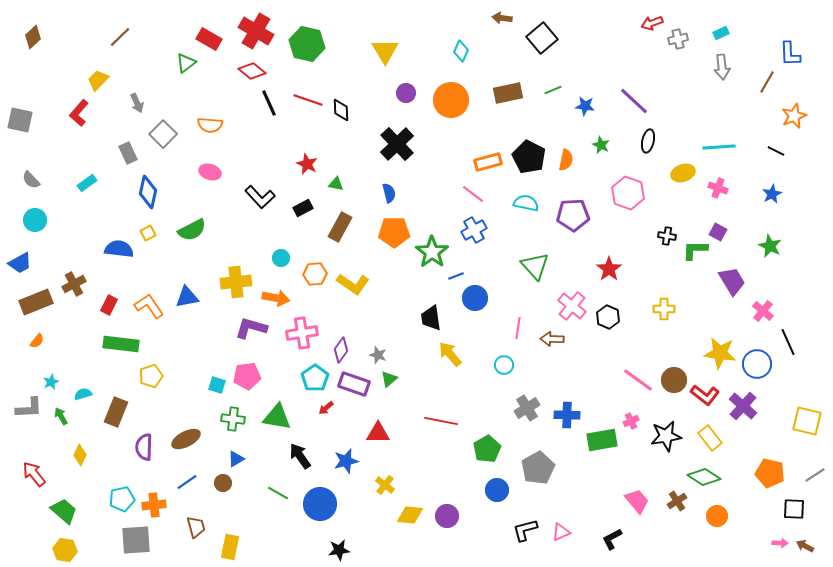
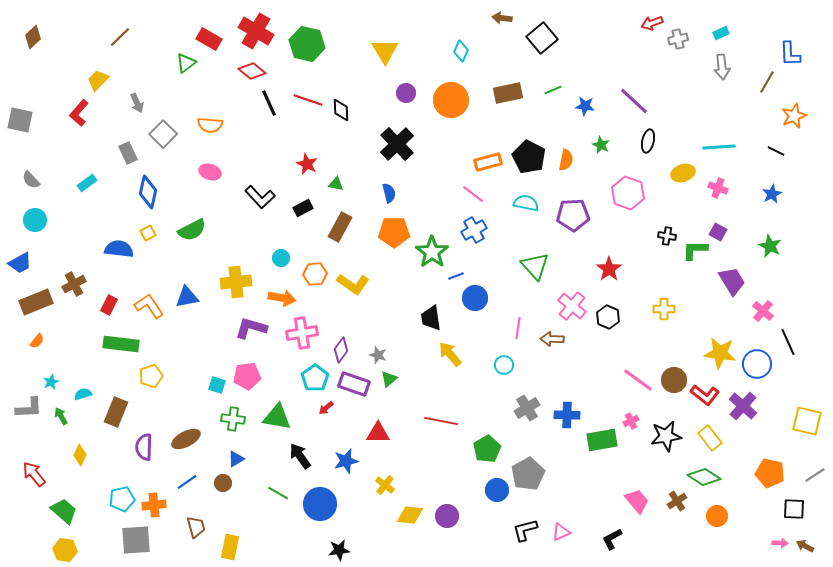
orange arrow at (276, 298): moved 6 px right
gray pentagon at (538, 468): moved 10 px left, 6 px down
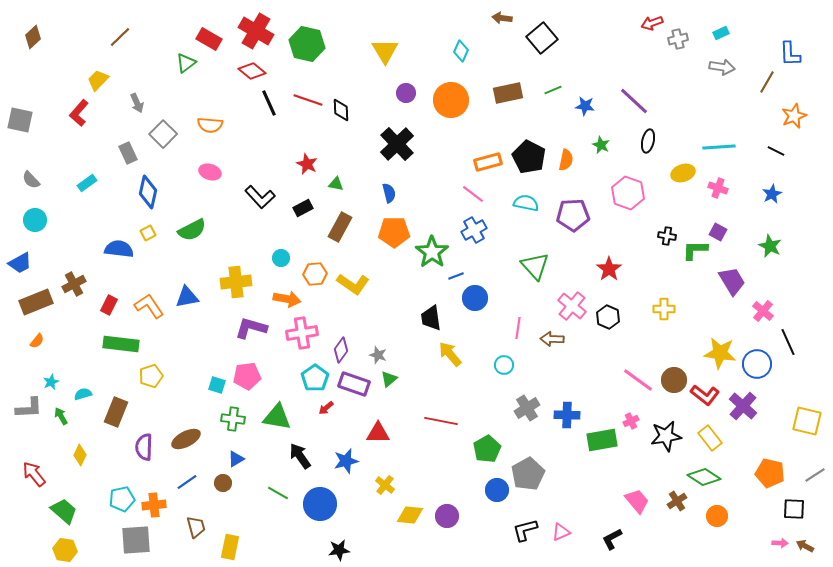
gray arrow at (722, 67): rotated 75 degrees counterclockwise
orange arrow at (282, 298): moved 5 px right, 1 px down
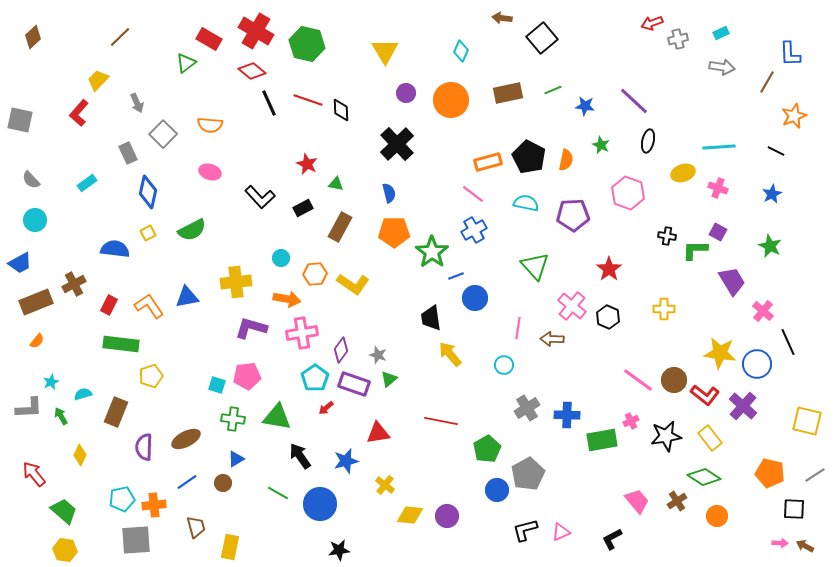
blue semicircle at (119, 249): moved 4 px left
red triangle at (378, 433): rotated 10 degrees counterclockwise
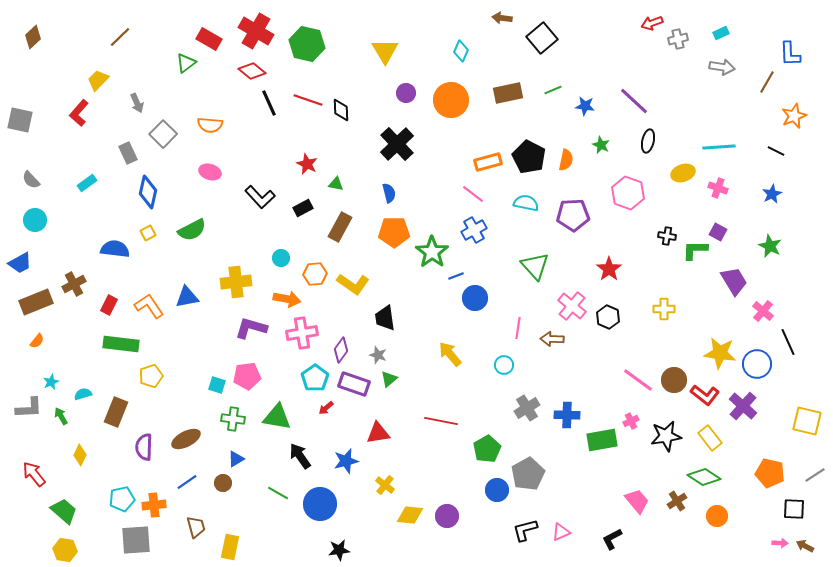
purple trapezoid at (732, 281): moved 2 px right
black trapezoid at (431, 318): moved 46 px left
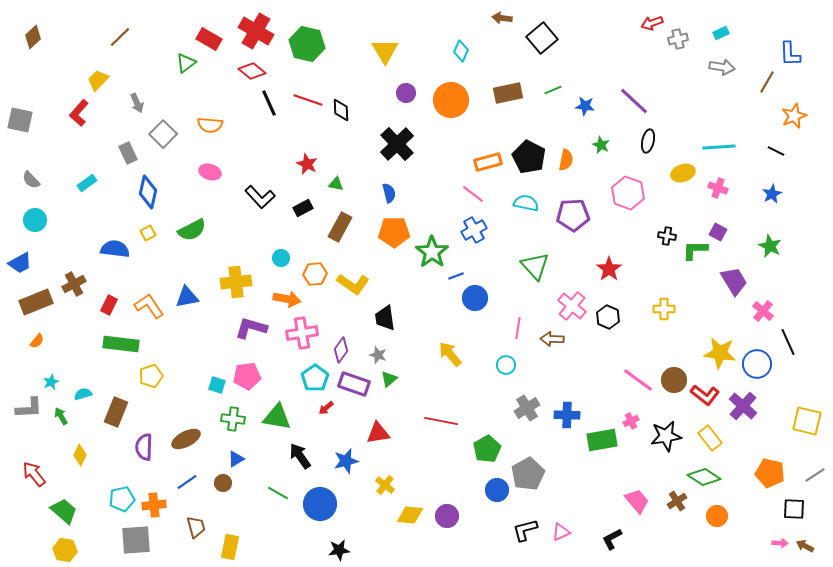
cyan circle at (504, 365): moved 2 px right
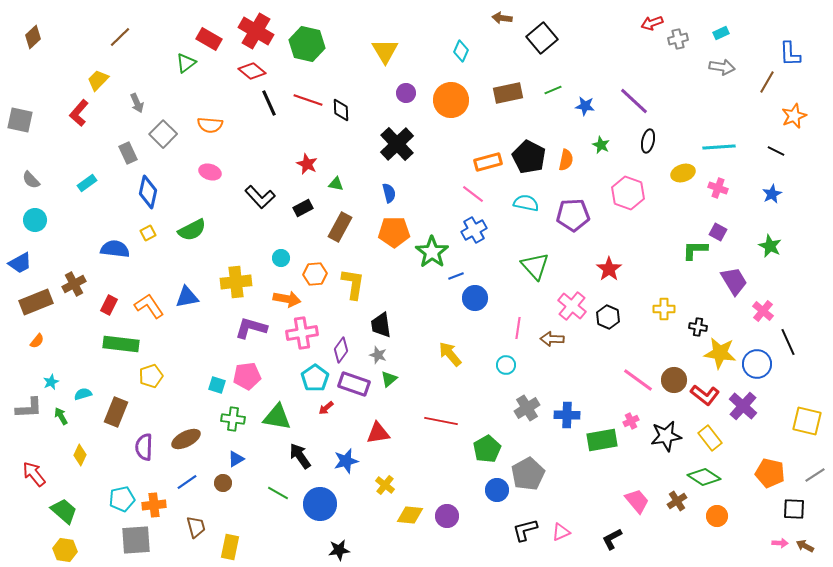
black cross at (667, 236): moved 31 px right, 91 px down
yellow L-shape at (353, 284): rotated 116 degrees counterclockwise
black trapezoid at (385, 318): moved 4 px left, 7 px down
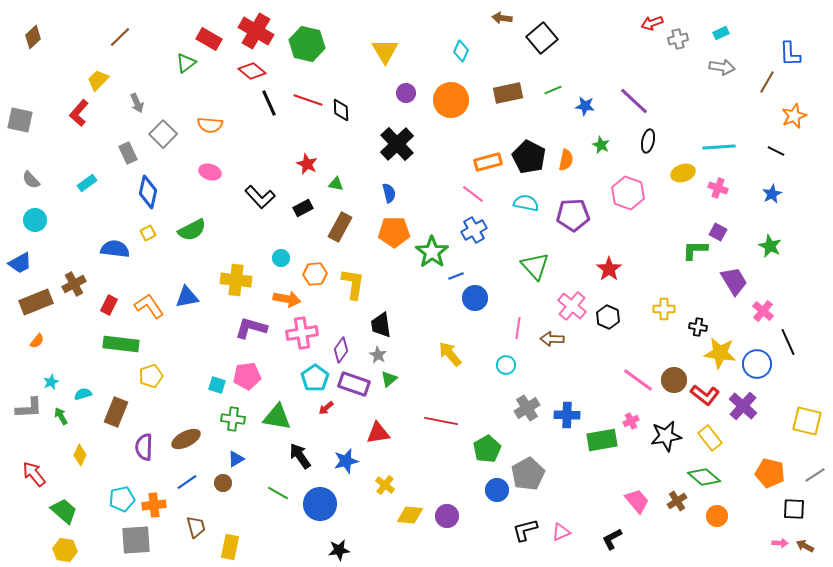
yellow cross at (236, 282): moved 2 px up; rotated 12 degrees clockwise
gray star at (378, 355): rotated 12 degrees clockwise
green diamond at (704, 477): rotated 8 degrees clockwise
